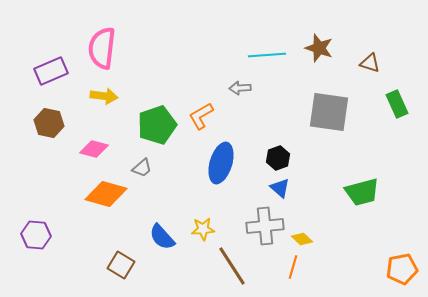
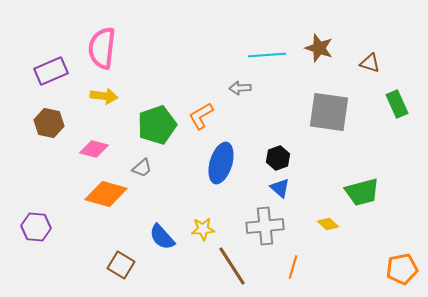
purple hexagon: moved 8 px up
yellow diamond: moved 26 px right, 15 px up
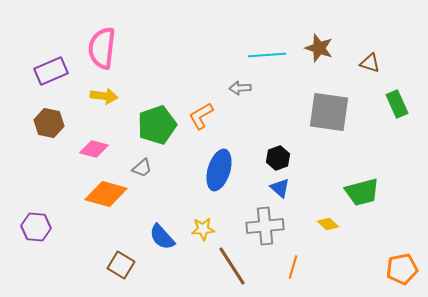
blue ellipse: moved 2 px left, 7 px down
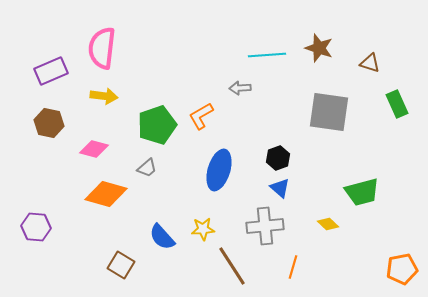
gray trapezoid: moved 5 px right
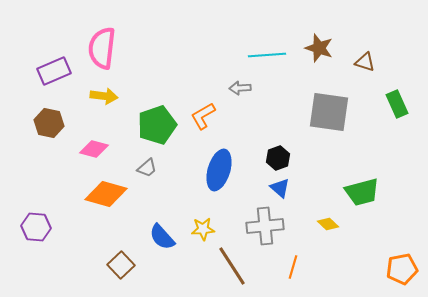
brown triangle: moved 5 px left, 1 px up
purple rectangle: moved 3 px right
orange L-shape: moved 2 px right
brown square: rotated 16 degrees clockwise
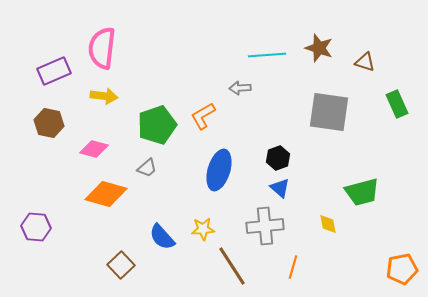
yellow diamond: rotated 35 degrees clockwise
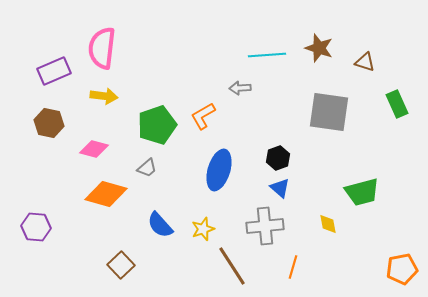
yellow star: rotated 15 degrees counterclockwise
blue semicircle: moved 2 px left, 12 px up
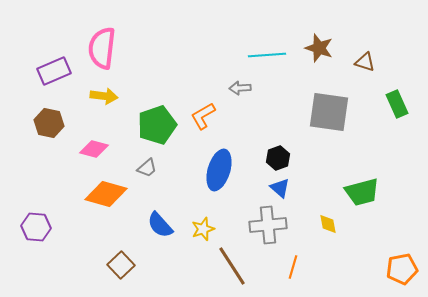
gray cross: moved 3 px right, 1 px up
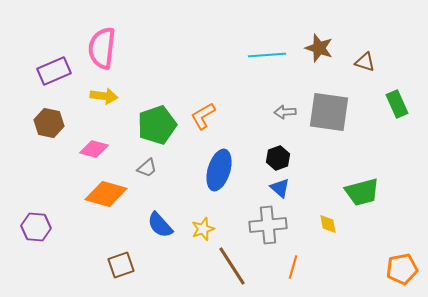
gray arrow: moved 45 px right, 24 px down
brown square: rotated 24 degrees clockwise
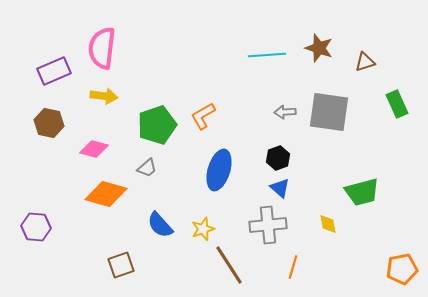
brown triangle: rotated 35 degrees counterclockwise
brown line: moved 3 px left, 1 px up
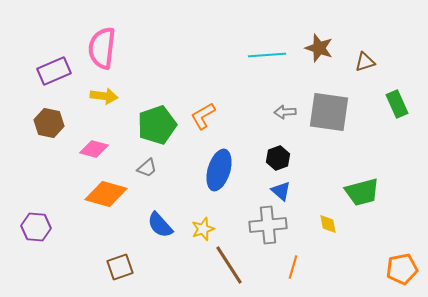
blue triangle: moved 1 px right, 3 px down
brown square: moved 1 px left, 2 px down
